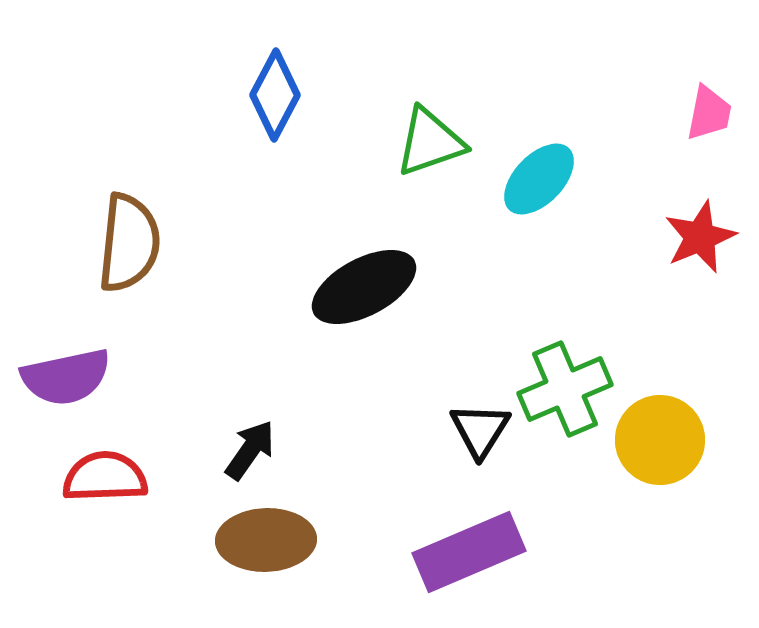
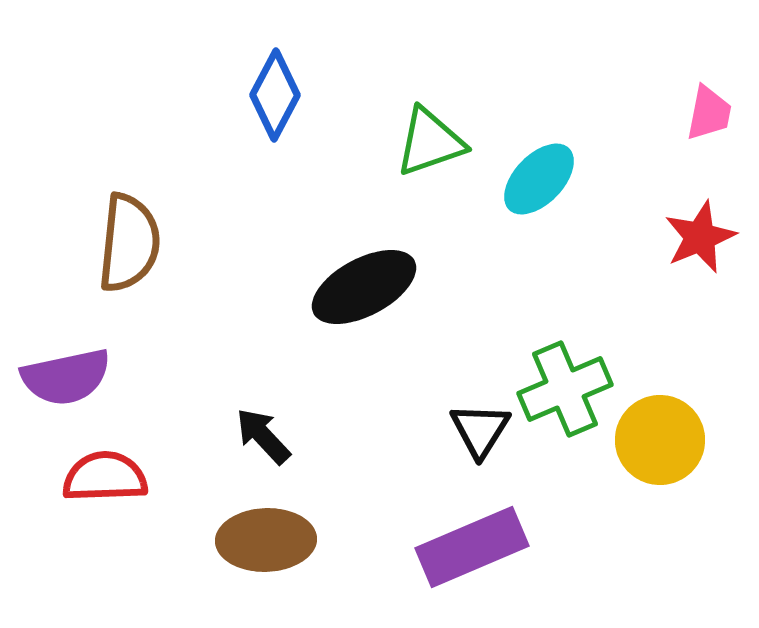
black arrow: moved 13 px right, 14 px up; rotated 78 degrees counterclockwise
purple rectangle: moved 3 px right, 5 px up
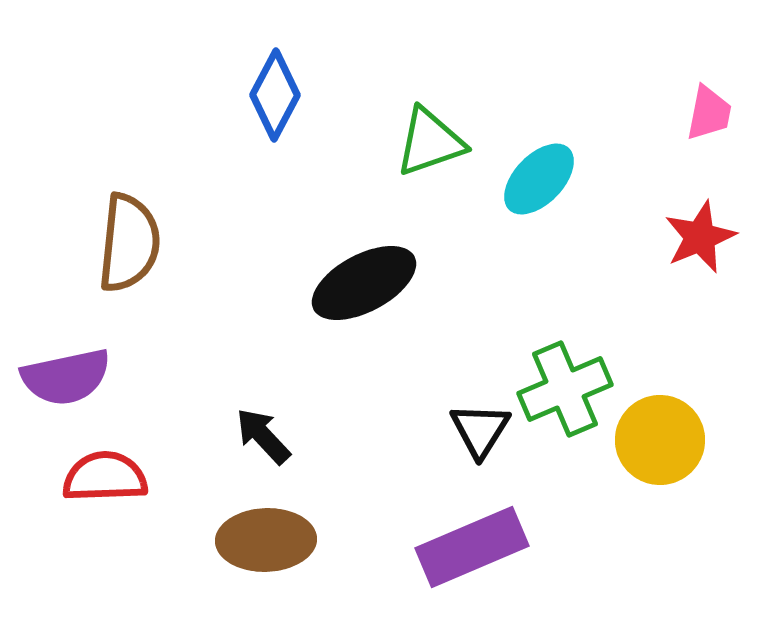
black ellipse: moved 4 px up
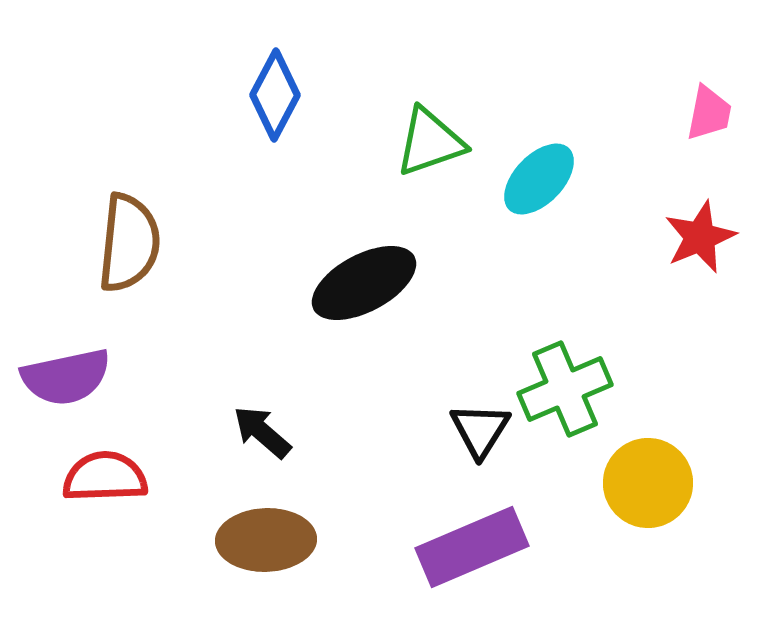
black arrow: moved 1 px left, 4 px up; rotated 6 degrees counterclockwise
yellow circle: moved 12 px left, 43 px down
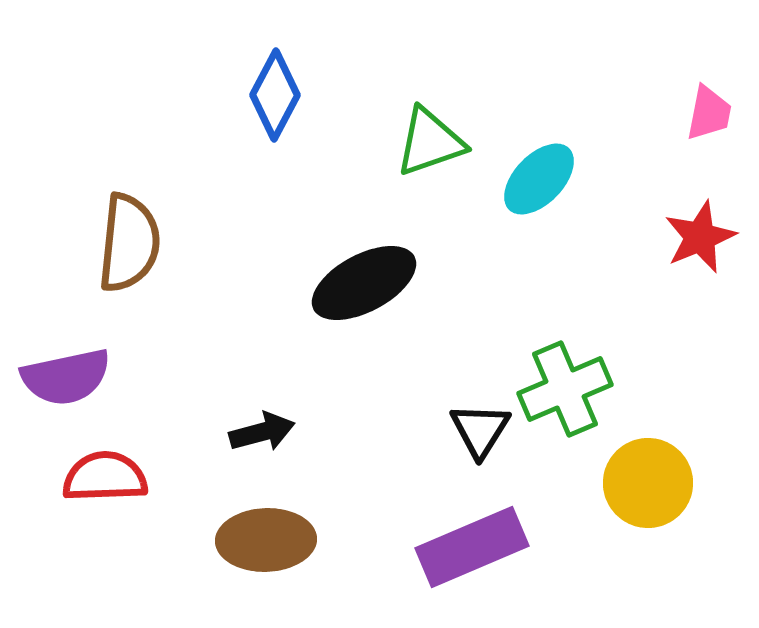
black arrow: rotated 124 degrees clockwise
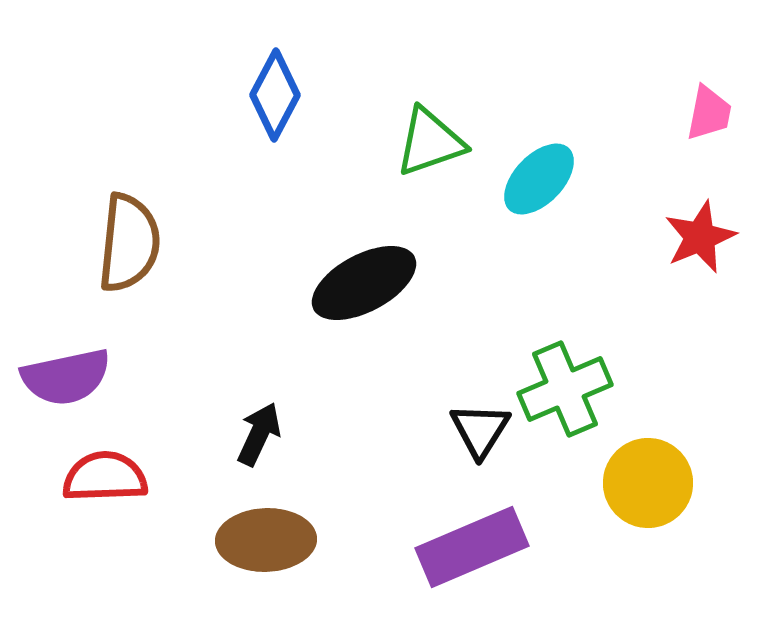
black arrow: moved 3 px left, 2 px down; rotated 50 degrees counterclockwise
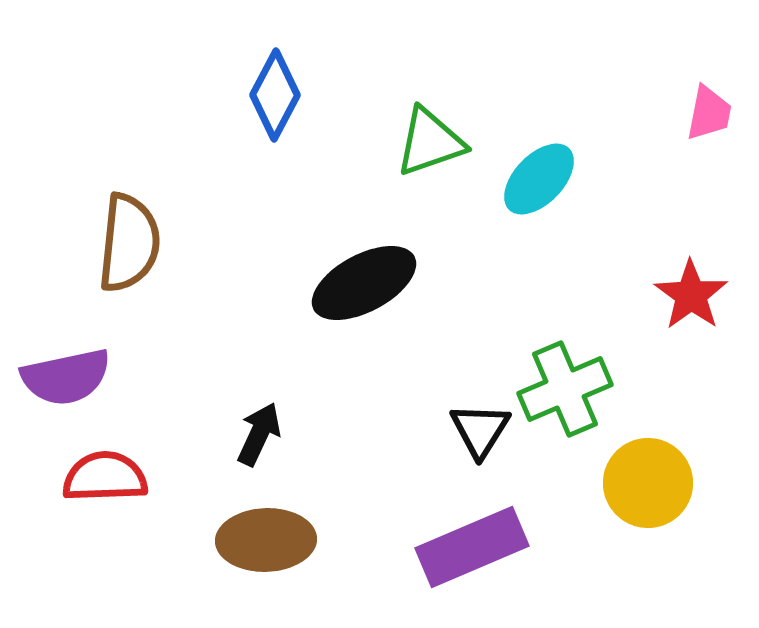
red star: moved 9 px left, 58 px down; rotated 14 degrees counterclockwise
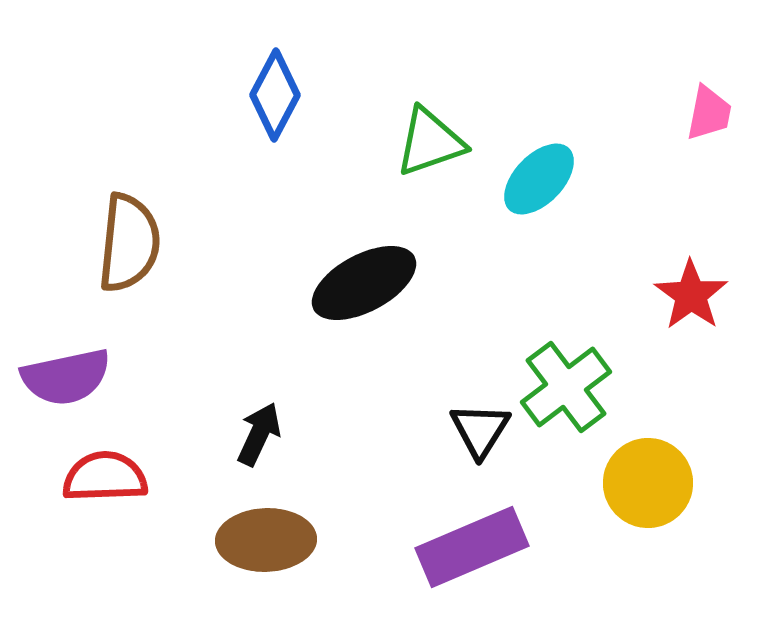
green cross: moved 1 px right, 2 px up; rotated 14 degrees counterclockwise
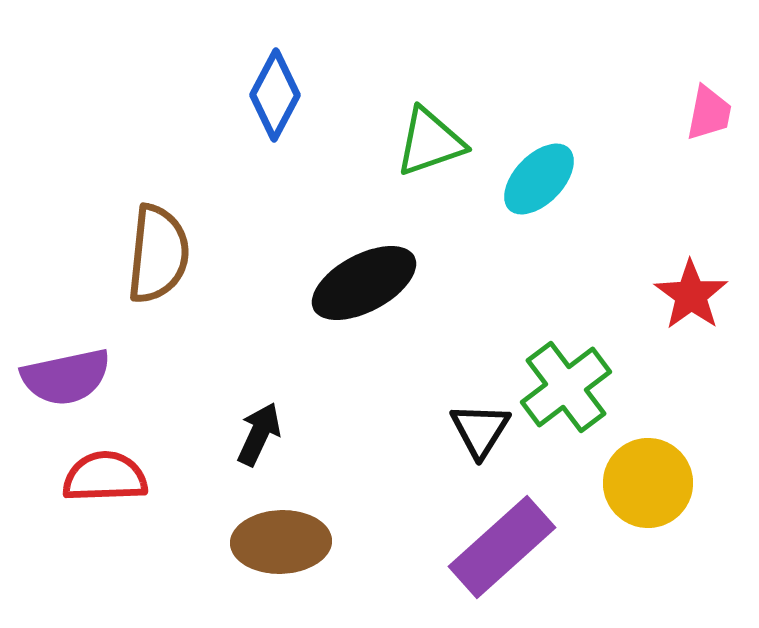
brown semicircle: moved 29 px right, 11 px down
brown ellipse: moved 15 px right, 2 px down
purple rectangle: moved 30 px right; rotated 19 degrees counterclockwise
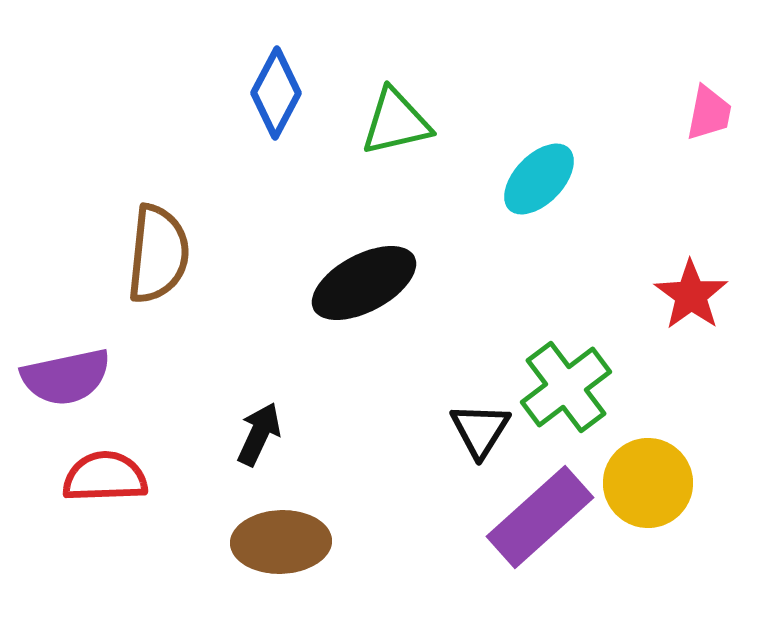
blue diamond: moved 1 px right, 2 px up
green triangle: moved 34 px left, 20 px up; rotated 6 degrees clockwise
purple rectangle: moved 38 px right, 30 px up
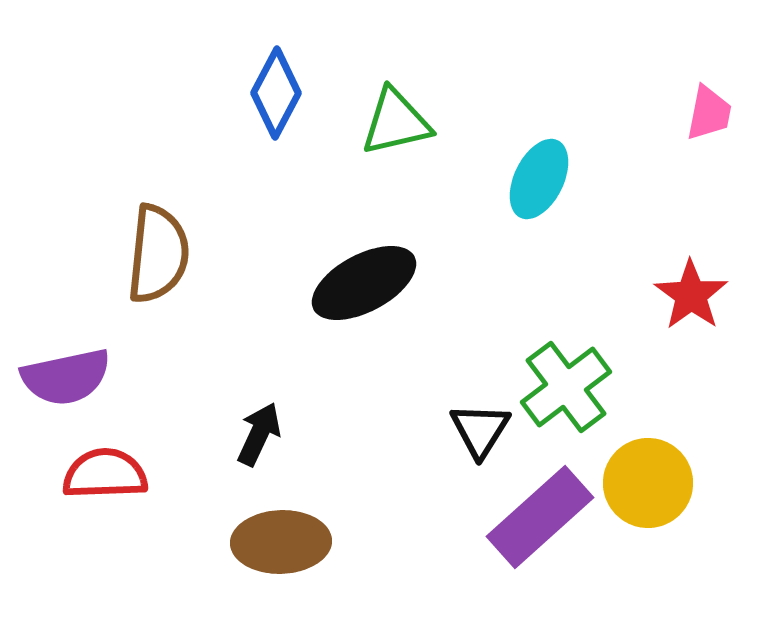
cyan ellipse: rotated 18 degrees counterclockwise
red semicircle: moved 3 px up
